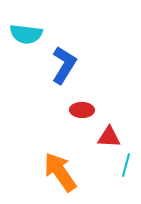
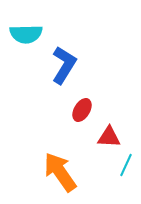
cyan semicircle: rotated 8 degrees counterclockwise
red ellipse: rotated 60 degrees counterclockwise
cyan line: rotated 10 degrees clockwise
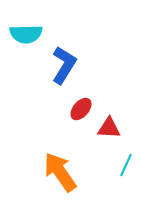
red ellipse: moved 1 px left, 1 px up; rotated 10 degrees clockwise
red triangle: moved 9 px up
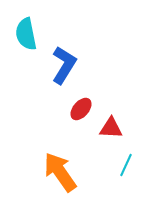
cyan semicircle: rotated 80 degrees clockwise
red triangle: moved 2 px right
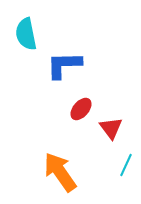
blue L-shape: rotated 123 degrees counterclockwise
red triangle: rotated 50 degrees clockwise
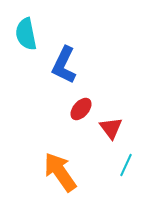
blue L-shape: rotated 63 degrees counterclockwise
